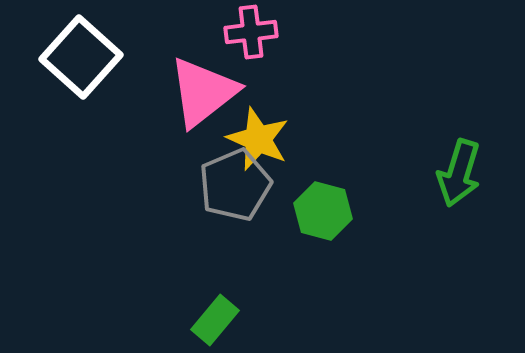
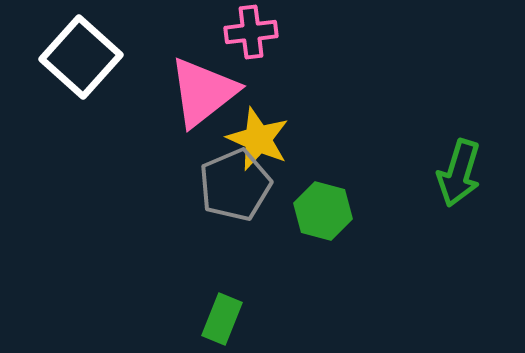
green rectangle: moved 7 px right, 1 px up; rotated 18 degrees counterclockwise
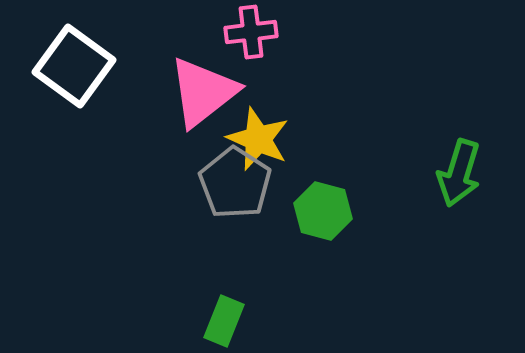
white square: moved 7 px left, 9 px down; rotated 6 degrees counterclockwise
gray pentagon: moved 2 px up; rotated 16 degrees counterclockwise
green rectangle: moved 2 px right, 2 px down
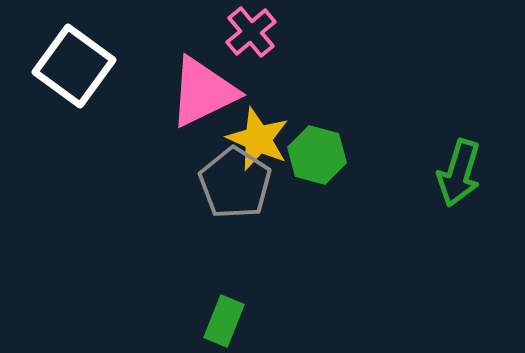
pink cross: rotated 33 degrees counterclockwise
pink triangle: rotated 12 degrees clockwise
green hexagon: moved 6 px left, 56 px up
